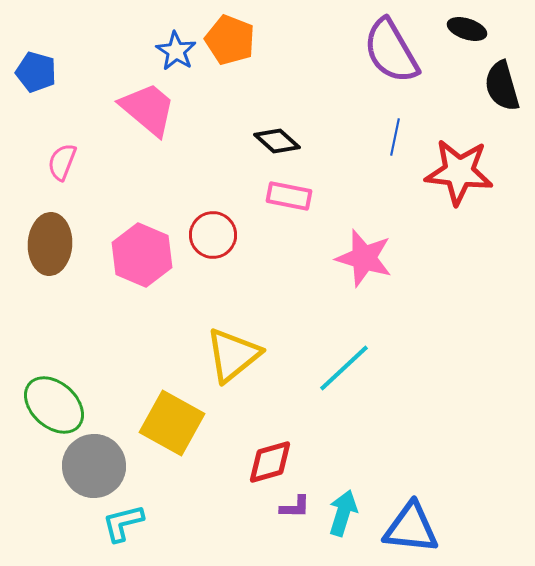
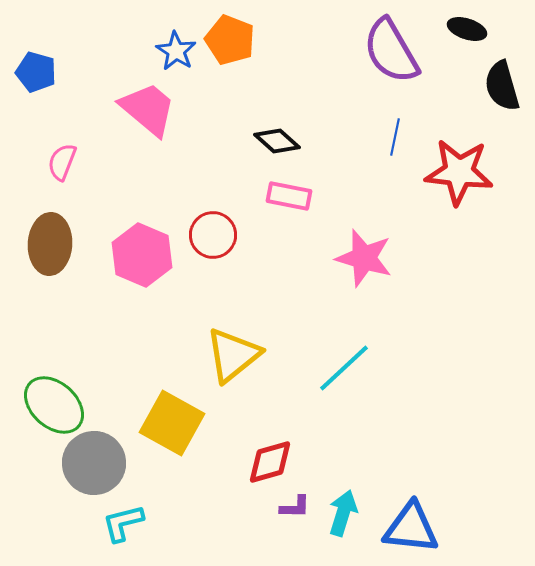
gray circle: moved 3 px up
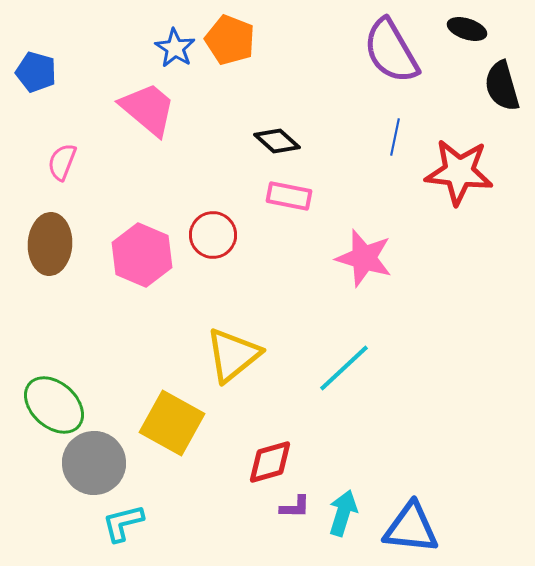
blue star: moved 1 px left, 3 px up
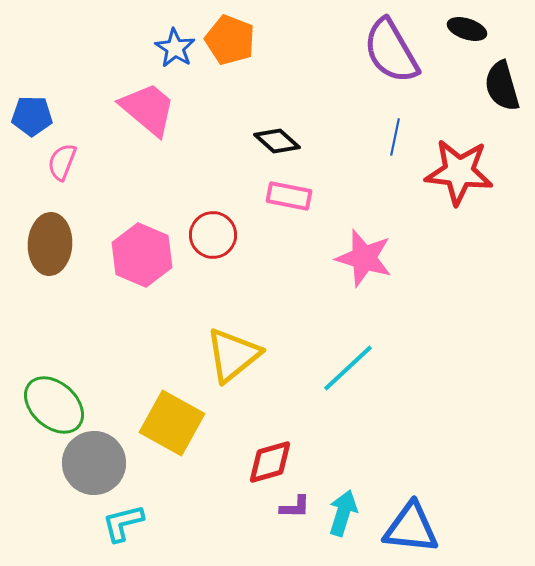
blue pentagon: moved 4 px left, 44 px down; rotated 15 degrees counterclockwise
cyan line: moved 4 px right
